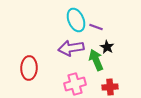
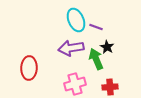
green arrow: moved 1 px up
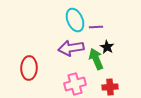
cyan ellipse: moved 1 px left
purple line: rotated 24 degrees counterclockwise
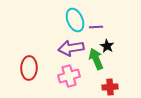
black star: moved 1 px up
pink cross: moved 6 px left, 8 px up
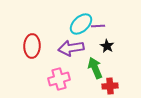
cyan ellipse: moved 6 px right, 4 px down; rotated 70 degrees clockwise
purple line: moved 2 px right, 1 px up
green arrow: moved 1 px left, 9 px down
red ellipse: moved 3 px right, 22 px up
pink cross: moved 10 px left, 3 px down
red cross: moved 1 px up
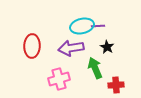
cyan ellipse: moved 1 px right, 2 px down; rotated 30 degrees clockwise
black star: moved 1 px down
red cross: moved 6 px right, 1 px up
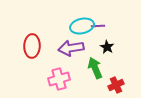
red cross: rotated 21 degrees counterclockwise
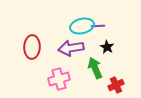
red ellipse: moved 1 px down
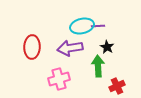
purple arrow: moved 1 px left
green arrow: moved 3 px right, 2 px up; rotated 20 degrees clockwise
red cross: moved 1 px right, 1 px down
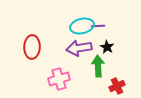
purple arrow: moved 9 px right
